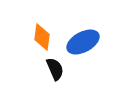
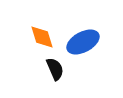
orange diamond: rotated 24 degrees counterclockwise
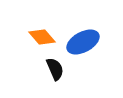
orange diamond: rotated 24 degrees counterclockwise
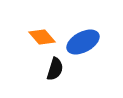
black semicircle: rotated 40 degrees clockwise
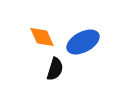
orange diamond: rotated 16 degrees clockwise
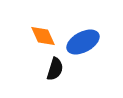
orange diamond: moved 1 px right, 1 px up
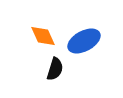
blue ellipse: moved 1 px right, 1 px up
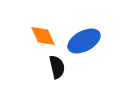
black semicircle: moved 2 px right, 2 px up; rotated 30 degrees counterclockwise
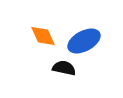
black semicircle: moved 7 px right, 1 px down; rotated 65 degrees counterclockwise
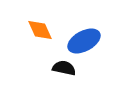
orange diamond: moved 3 px left, 6 px up
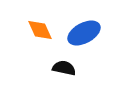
blue ellipse: moved 8 px up
